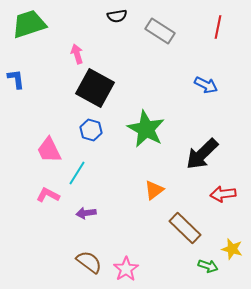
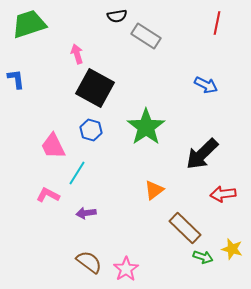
red line: moved 1 px left, 4 px up
gray rectangle: moved 14 px left, 5 px down
green star: moved 2 px up; rotated 9 degrees clockwise
pink trapezoid: moved 4 px right, 4 px up
green arrow: moved 5 px left, 9 px up
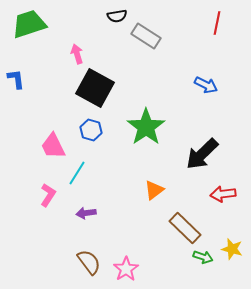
pink L-shape: rotated 95 degrees clockwise
brown semicircle: rotated 16 degrees clockwise
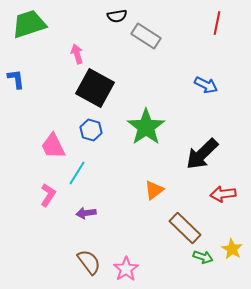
yellow star: rotated 15 degrees clockwise
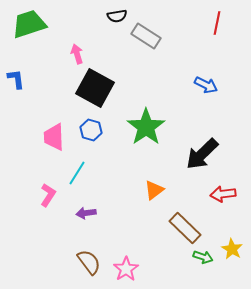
pink trapezoid: moved 1 px right, 9 px up; rotated 24 degrees clockwise
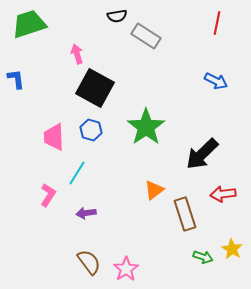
blue arrow: moved 10 px right, 4 px up
brown rectangle: moved 14 px up; rotated 28 degrees clockwise
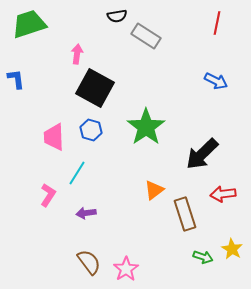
pink arrow: rotated 24 degrees clockwise
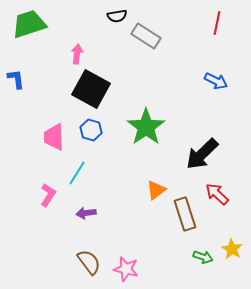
black square: moved 4 px left, 1 px down
orange triangle: moved 2 px right
red arrow: moved 6 px left; rotated 50 degrees clockwise
pink star: rotated 25 degrees counterclockwise
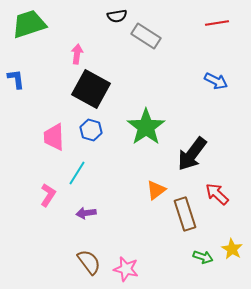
red line: rotated 70 degrees clockwise
black arrow: moved 10 px left; rotated 9 degrees counterclockwise
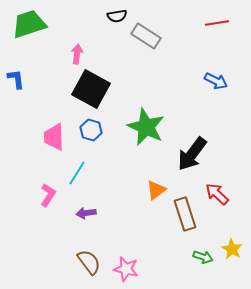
green star: rotated 12 degrees counterclockwise
